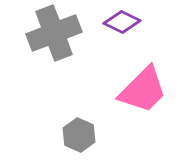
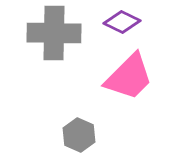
gray cross: rotated 22 degrees clockwise
pink trapezoid: moved 14 px left, 13 px up
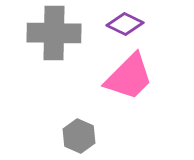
purple diamond: moved 3 px right, 2 px down
gray hexagon: moved 1 px down
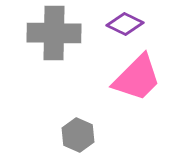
pink trapezoid: moved 8 px right, 1 px down
gray hexagon: moved 1 px left, 1 px up
